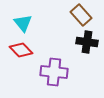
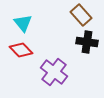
purple cross: rotated 32 degrees clockwise
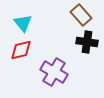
red diamond: rotated 60 degrees counterclockwise
purple cross: rotated 8 degrees counterclockwise
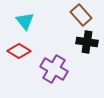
cyan triangle: moved 2 px right, 2 px up
red diamond: moved 2 px left, 1 px down; rotated 45 degrees clockwise
purple cross: moved 3 px up
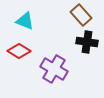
cyan triangle: rotated 30 degrees counterclockwise
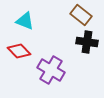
brown rectangle: rotated 10 degrees counterclockwise
red diamond: rotated 15 degrees clockwise
purple cross: moved 3 px left, 1 px down
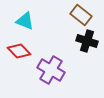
black cross: moved 1 px up; rotated 10 degrees clockwise
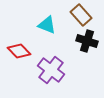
brown rectangle: rotated 10 degrees clockwise
cyan triangle: moved 22 px right, 4 px down
purple cross: rotated 8 degrees clockwise
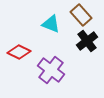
cyan triangle: moved 4 px right, 1 px up
black cross: rotated 35 degrees clockwise
red diamond: moved 1 px down; rotated 20 degrees counterclockwise
